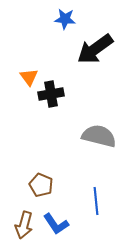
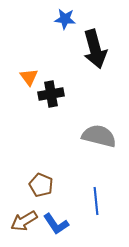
black arrow: rotated 69 degrees counterclockwise
brown arrow: moved 4 px up; rotated 44 degrees clockwise
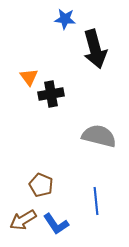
brown arrow: moved 1 px left, 1 px up
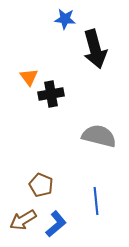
blue L-shape: rotated 96 degrees counterclockwise
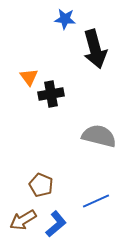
blue line: rotated 72 degrees clockwise
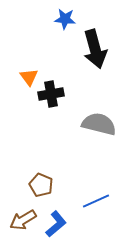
gray semicircle: moved 12 px up
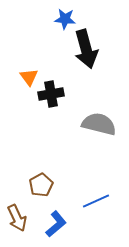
black arrow: moved 9 px left
brown pentagon: rotated 20 degrees clockwise
brown arrow: moved 6 px left, 2 px up; rotated 84 degrees counterclockwise
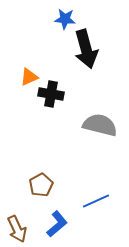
orange triangle: rotated 42 degrees clockwise
black cross: rotated 20 degrees clockwise
gray semicircle: moved 1 px right, 1 px down
brown arrow: moved 11 px down
blue L-shape: moved 1 px right
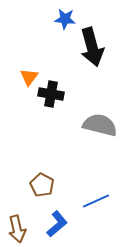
black arrow: moved 6 px right, 2 px up
orange triangle: rotated 30 degrees counterclockwise
brown pentagon: moved 1 px right; rotated 15 degrees counterclockwise
brown arrow: rotated 12 degrees clockwise
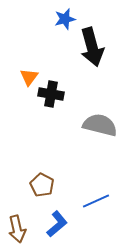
blue star: rotated 20 degrees counterclockwise
